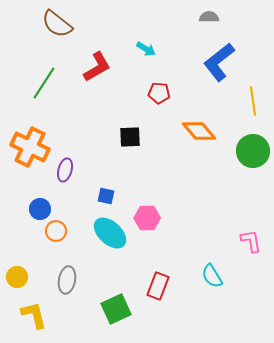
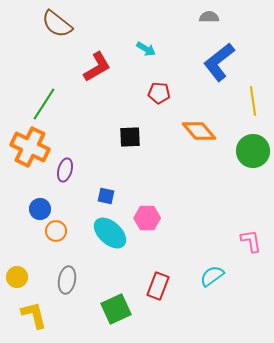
green line: moved 21 px down
cyan semicircle: rotated 85 degrees clockwise
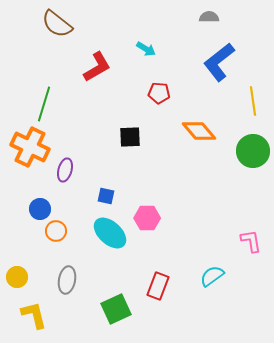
green line: rotated 16 degrees counterclockwise
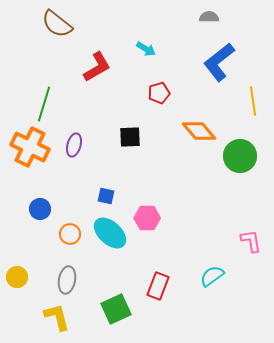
red pentagon: rotated 20 degrees counterclockwise
green circle: moved 13 px left, 5 px down
purple ellipse: moved 9 px right, 25 px up
orange circle: moved 14 px right, 3 px down
yellow L-shape: moved 23 px right, 2 px down
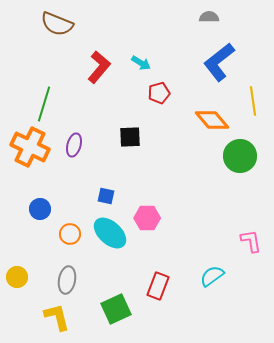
brown semicircle: rotated 16 degrees counterclockwise
cyan arrow: moved 5 px left, 14 px down
red L-shape: moved 2 px right; rotated 20 degrees counterclockwise
orange diamond: moved 13 px right, 11 px up
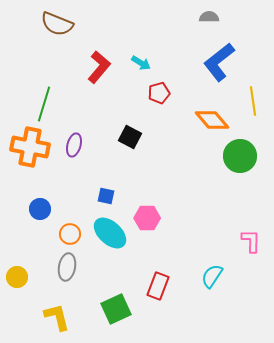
black square: rotated 30 degrees clockwise
orange cross: rotated 15 degrees counterclockwise
pink L-shape: rotated 10 degrees clockwise
cyan semicircle: rotated 20 degrees counterclockwise
gray ellipse: moved 13 px up
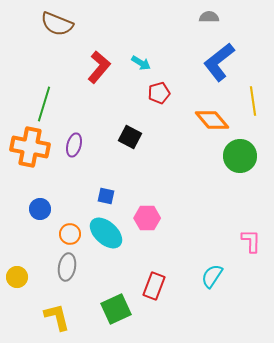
cyan ellipse: moved 4 px left
red rectangle: moved 4 px left
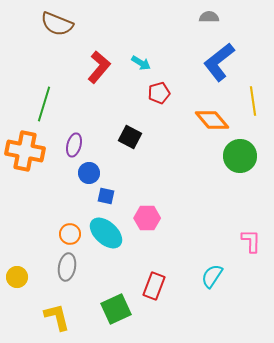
orange cross: moved 5 px left, 4 px down
blue circle: moved 49 px right, 36 px up
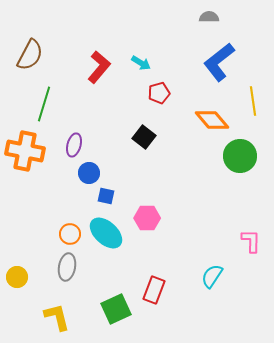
brown semicircle: moved 27 px left, 31 px down; rotated 84 degrees counterclockwise
black square: moved 14 px right; rotated 10 degrees clockwise
red rectangle: moved 4 px down
